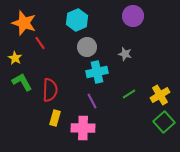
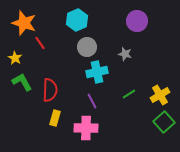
purple circle: moved 4 px right, 5 px down
pink cross: moved 3 px right
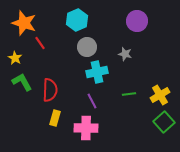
green line: rotated 24 degrees clockwise
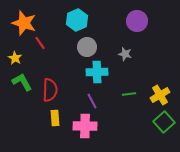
cyan cross: rotated 10 degrees clockwise
yellow rectangle: rotated 21 degrees counterclockwise
pink cross: moved 1 px left, 2 px up
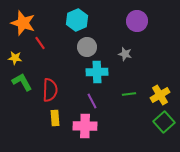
orange star: moved 1 px left
yellow star: rotated 24 degrees counterclockwise
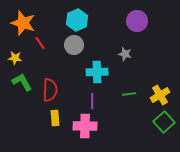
gray circle: moved 13 px left, 2 px up
purple line: rotated 28 degrees clockwise
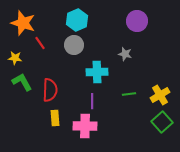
green square: moved 2 px left
